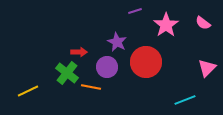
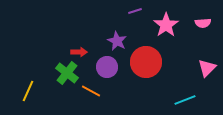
pink semicircle: rotated 42 degrees counterclockwise
purple star: moved 1 px up
orange line: moved 4 px down; rotated 18 degrees clockwise
yellow line: rotated 40 degrees counterclockwise
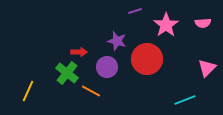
purple star: rotated 12 degrees counterclockwise
red circle: moved 1 px right, 3 px up
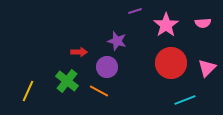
red circle: moved 24 px right, 4 px down
green cross: moved 8 px down
orange line: moved 8 px right
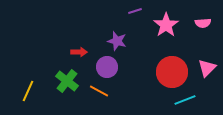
red circle: moved 1 px right, 9 px down
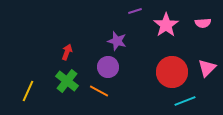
red arrow: moved 12 px left; rotated 70 degrees counterclockwise
purple circle: moved 1 px right
cyan line: moved 1 px down
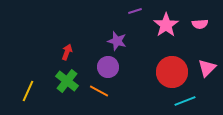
pink semicircle: moved 3 px left, 1 px down
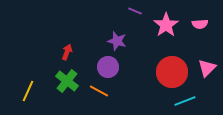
purple line: rotated 40 degrees clockwise
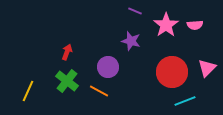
pink semicircle: moved 5 px left, 1 px down
purple star: moved 14 px right
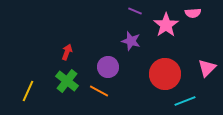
pink semicircle: moved 2 px left, 12 px up
red circle: moved 7 px left, 2 px down
